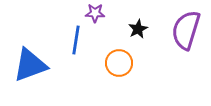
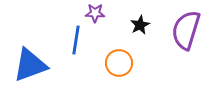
black star: moved 2 px right, 4 px up
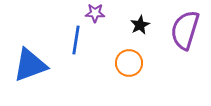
purple semicircle: moved 1 px left
orange circle: moved 10 px right
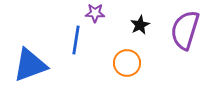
orange circle: moved 2 px left
